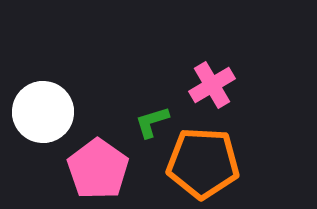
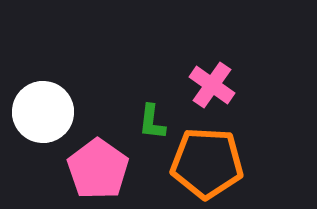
pink cross: rotated 24 degrees counterclockwise
green L-shape: rotated 66 degrees counterclockwise
orange pentagon: moved 4 px right
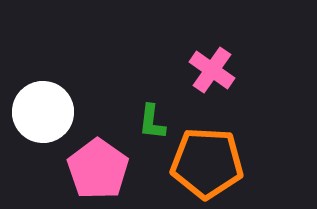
pink cross: moved 15 px up
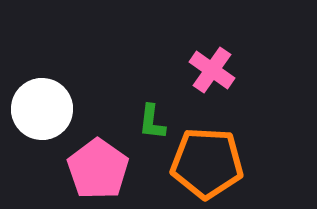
white circle: moved 1 px left, 3 px up
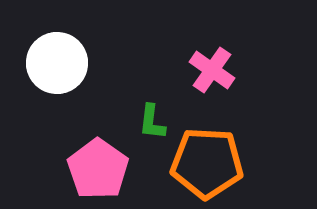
white circle: moved 15 px right, 46 px up
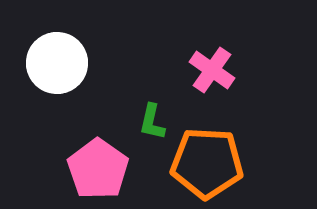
green L-shape: rotated 6 degrees clockwise
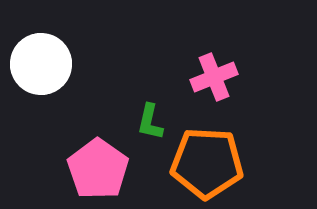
white circle: moved 16 px left, 1 px down
pink cross: moved 2 px right, 7 px down; rotated 33 degrees clockwise
green L-shape: moved 2 px left
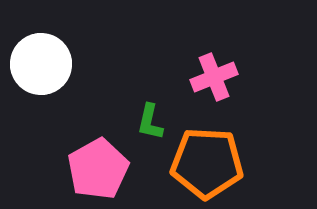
pink pentagon: rotated 8 degrees clockwise
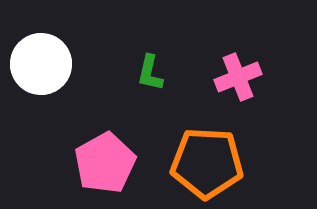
pink cross: moved 24 px right
green L-shape: moved 49 px up
pink pentagon: moved 7 px right, 6 px up
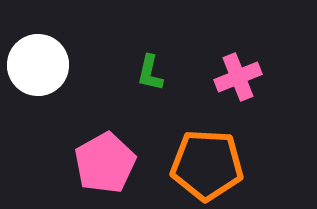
white circle: moved 3 px left, 1 px down
orange pentagon: moved 2 px down
